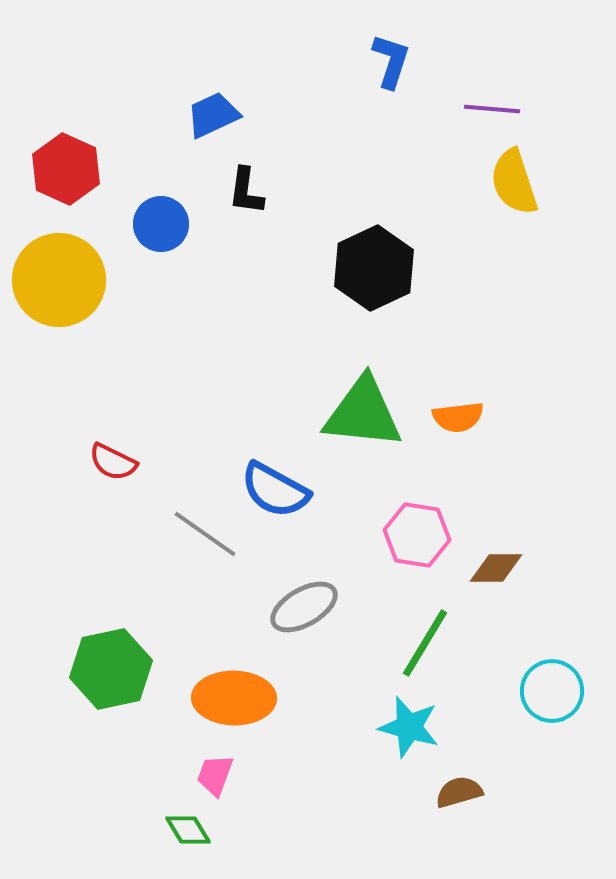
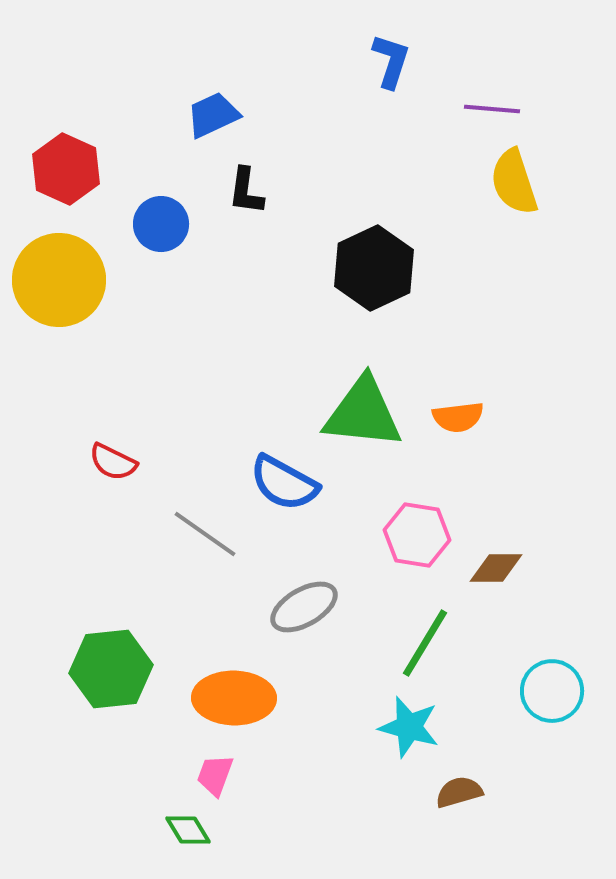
blue semicircle: moved 9 px right, 7 px up
green hexagon: rotated 6 degrees clockwise
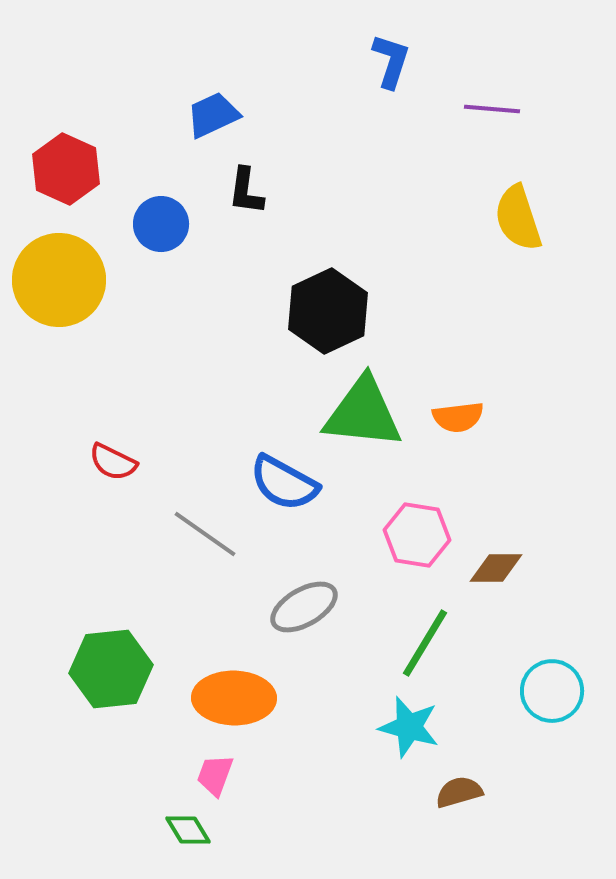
yellow semicircle: moved 4 px right, 36 px down
black hexagon: moved 46 px left, 43 px down
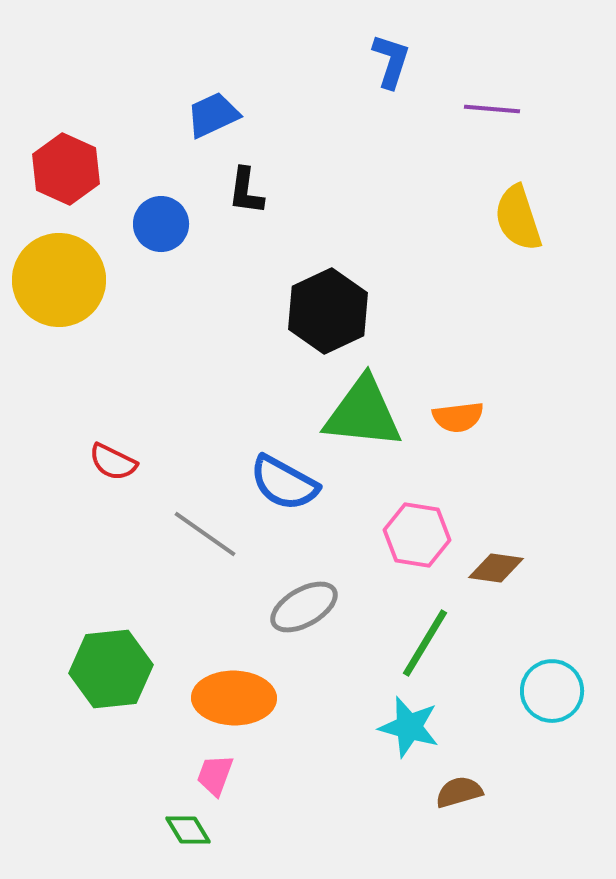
brown diamond: rotated 8 degrees clockwise
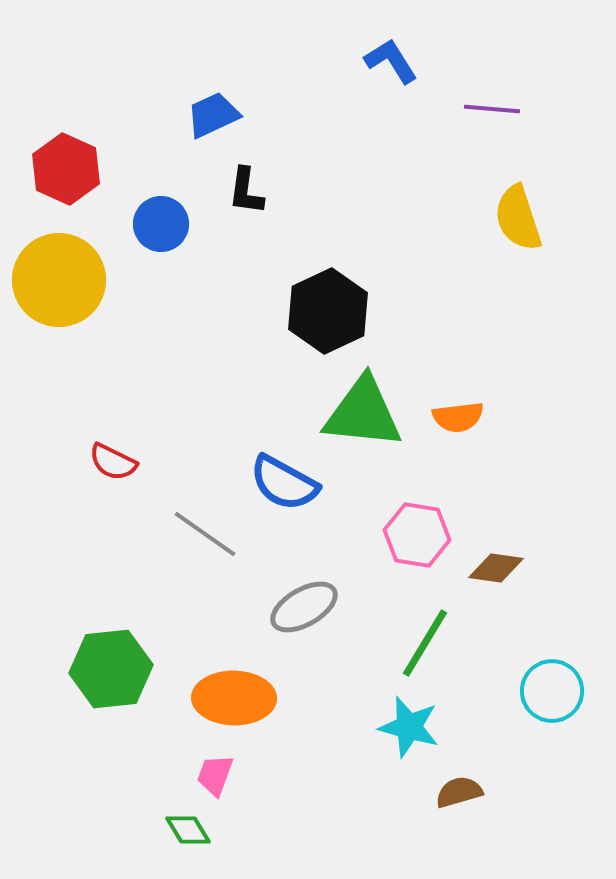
blue L-shape: rotated 50 degrees counterclockwise
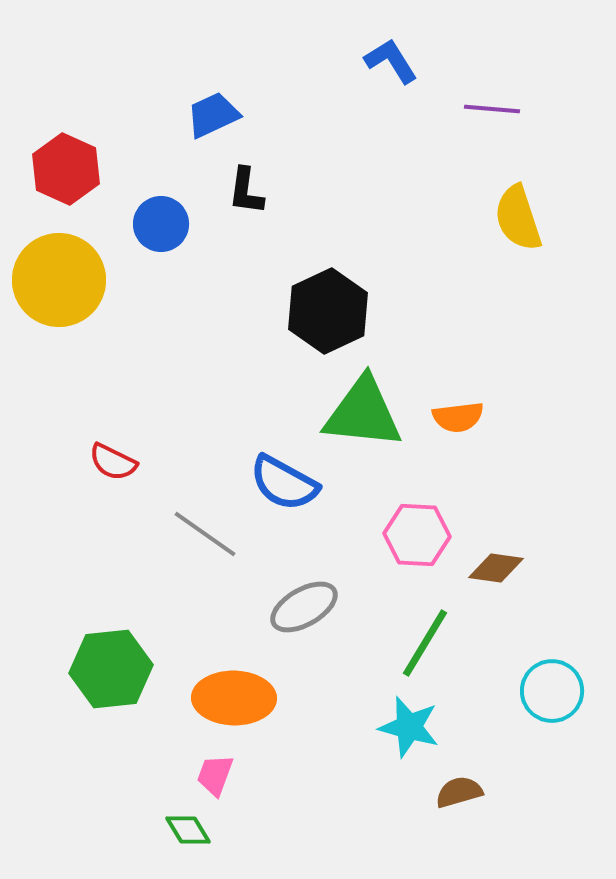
pink hexagon: rotated 6 degrees counterclockwise
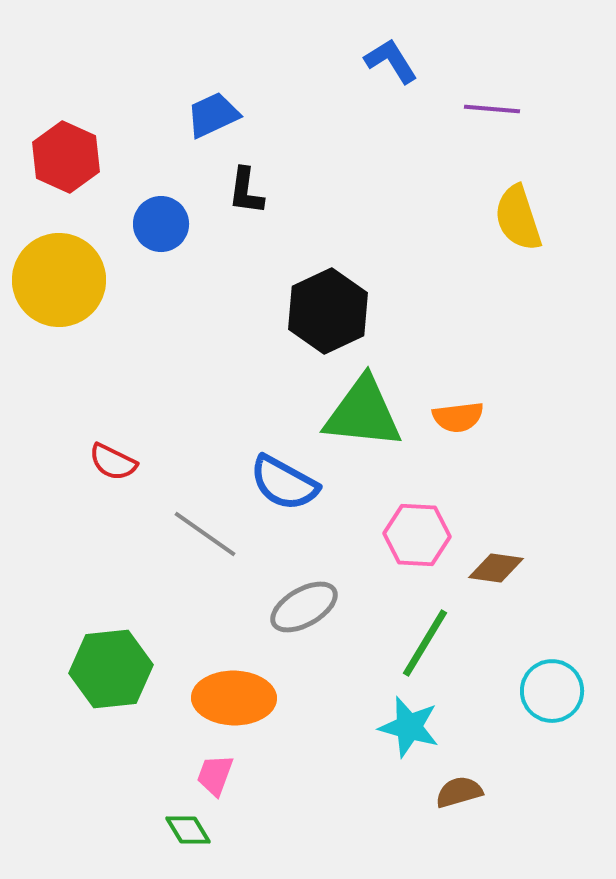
red hexagon: moved 12 px up
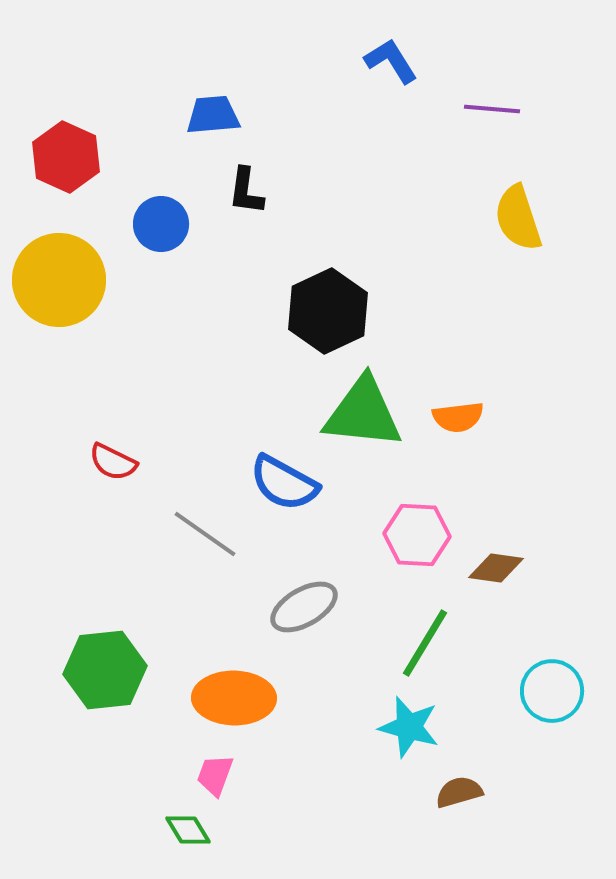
blue trapezoid: rotated 20 degrees clockwise
green hexagon: moved 6 px left, 1 px down
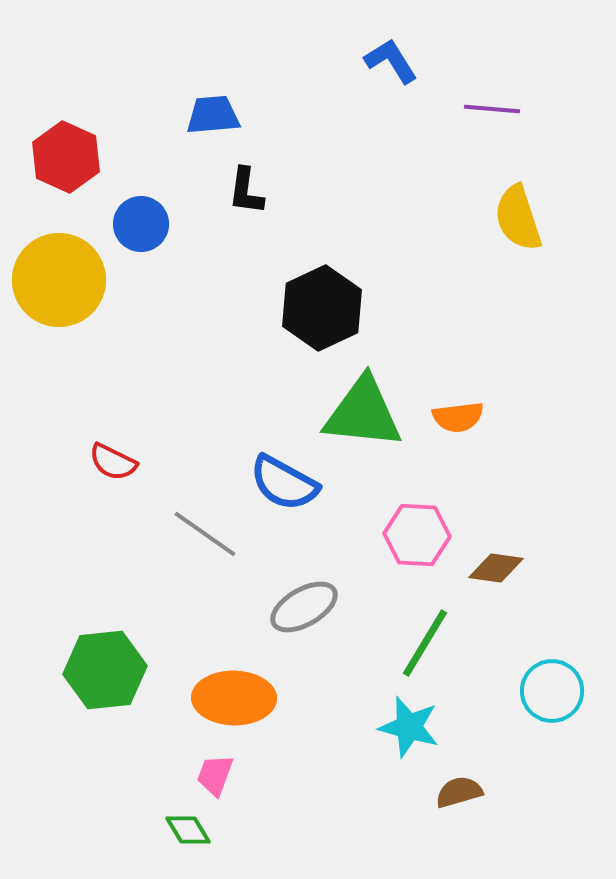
blue circle: moved 20 px left
black hexagon: moved 6 px left, 3 px up
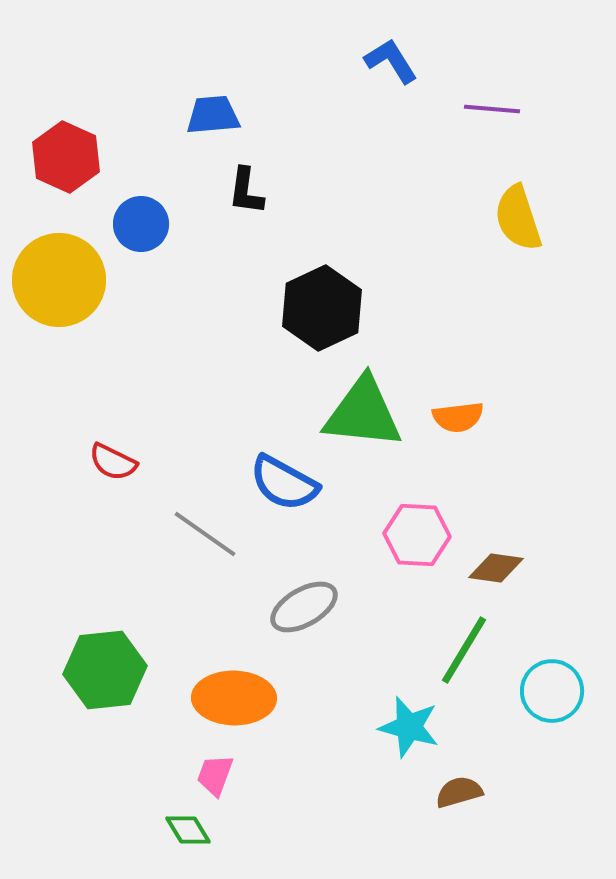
green line: moved 39 px right, 7 px down
